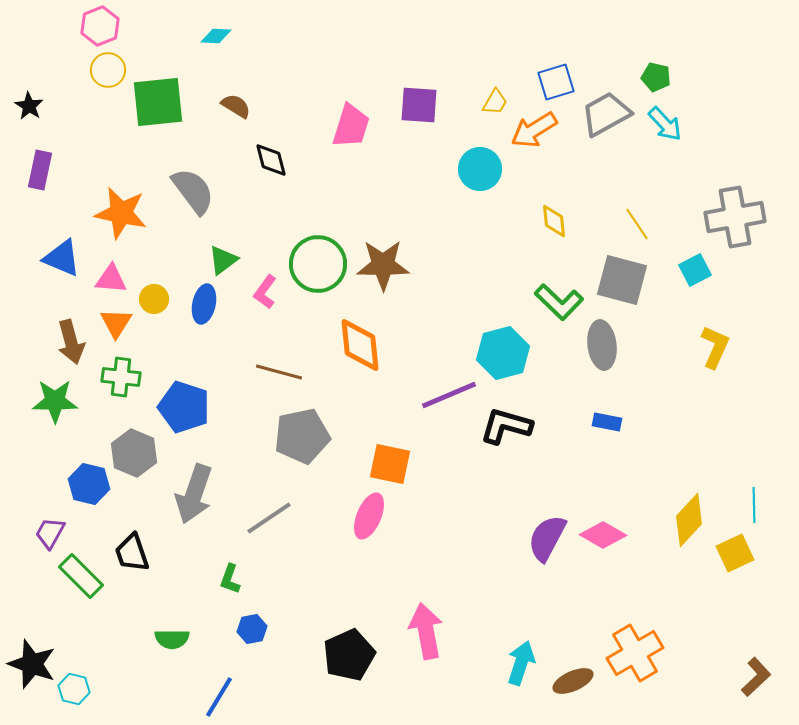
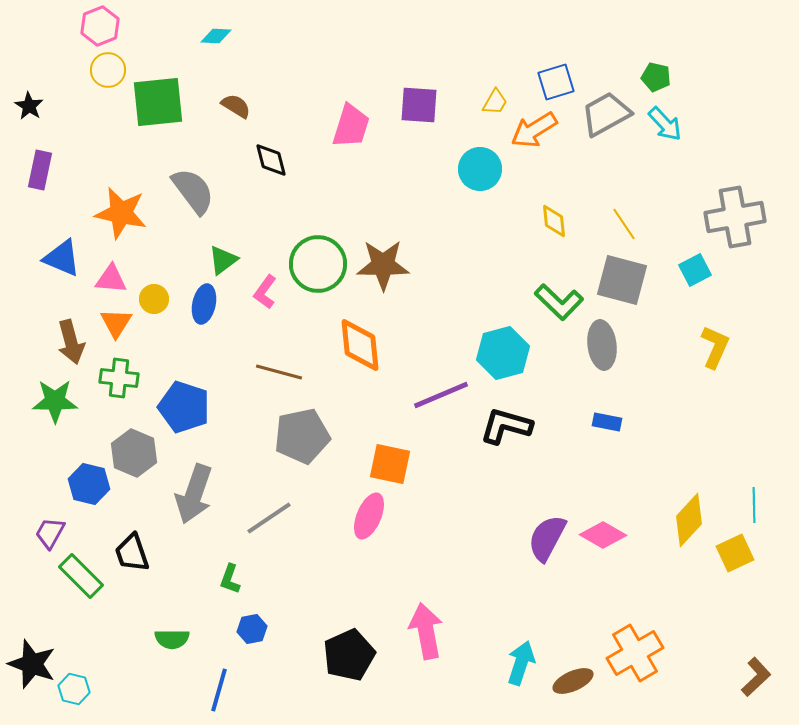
yellow line at (637, 224): moved 13 px left
green cross at (121, 377): moved 2 px left, 1 px down
purple line at (449, 395): moved 8 px left
blue line at (219, 697): moved 7 px up; rotated 15 degrees counterclockwise
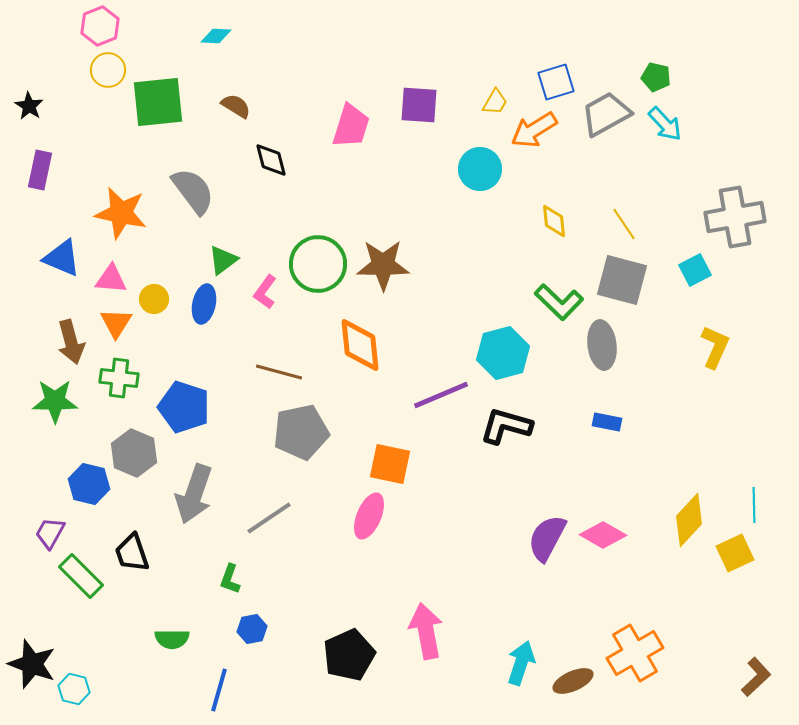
gray pentagon at (302, 436): moved 1 px left, 4 px up
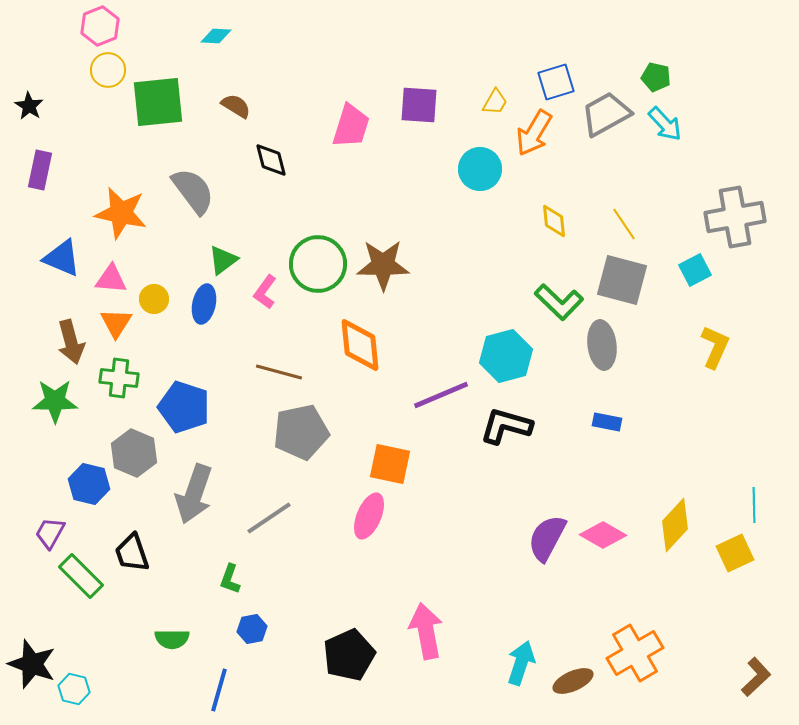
orange arrow at (534, 130): moved 3 px down; rotated 27 degrees counterclockwise
cyan hexagon at (503, 353): moved 3 px right, 3 px down
yellow diamond at (689, 520): moved 14 px left, 5 px down
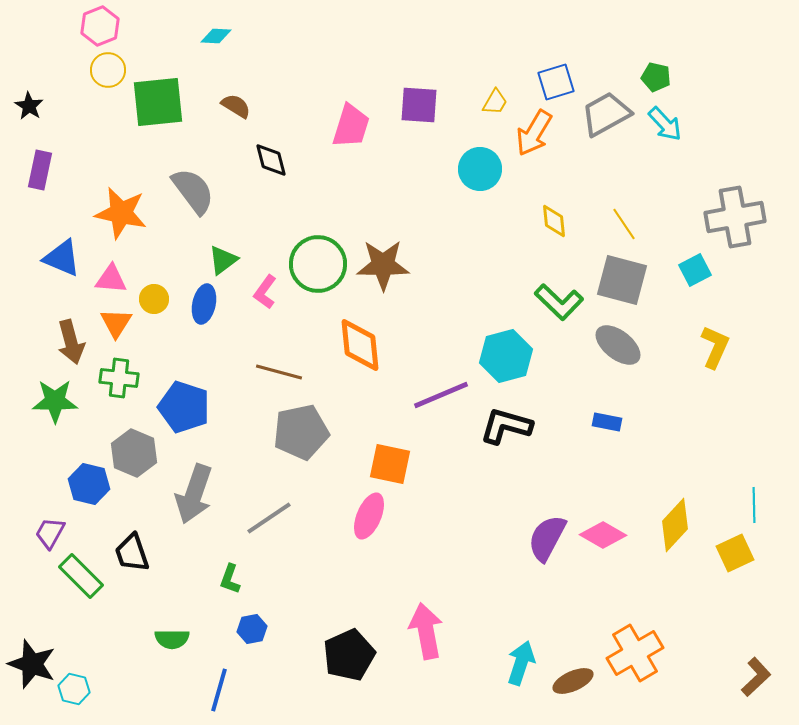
gray ellipse at (602, 345): moved 16 px right; rotated 45 degrees counterclockwise
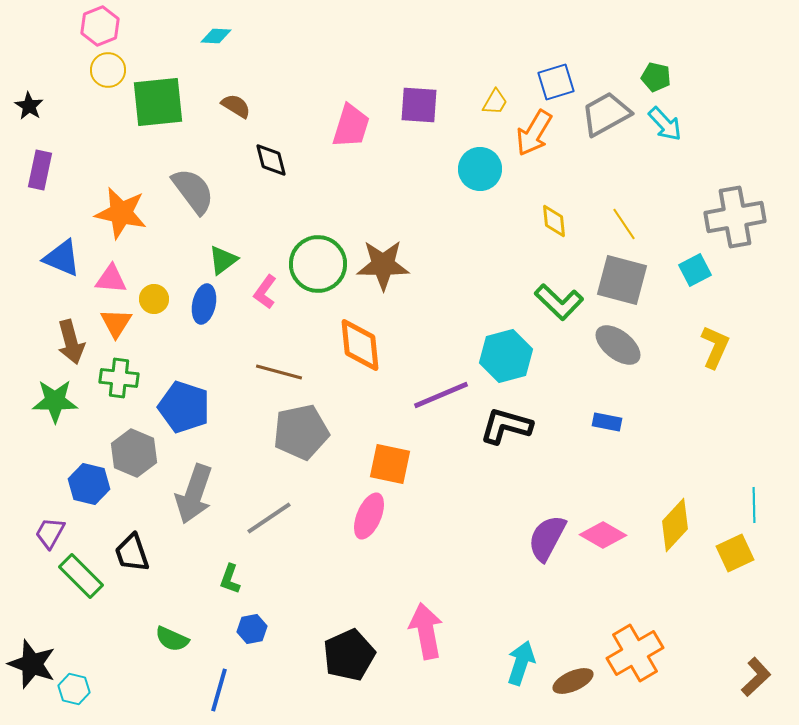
green semicircle at (172, 639): rotated 24 degrees clockwise
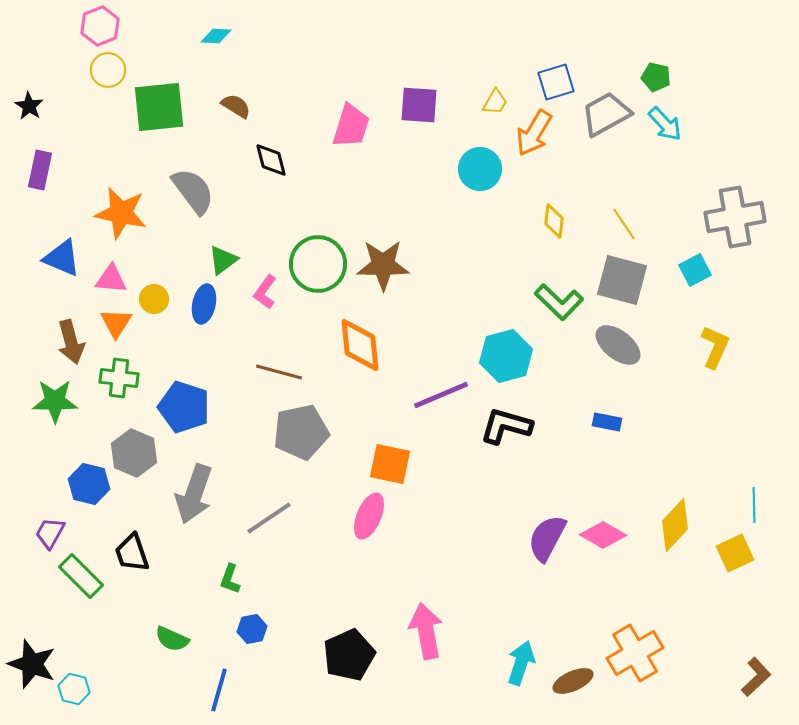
green square at (158, 102): moved 1 px right, 5 px down
yellow diamond at (554, 221): rotated 12 degrees clockwise
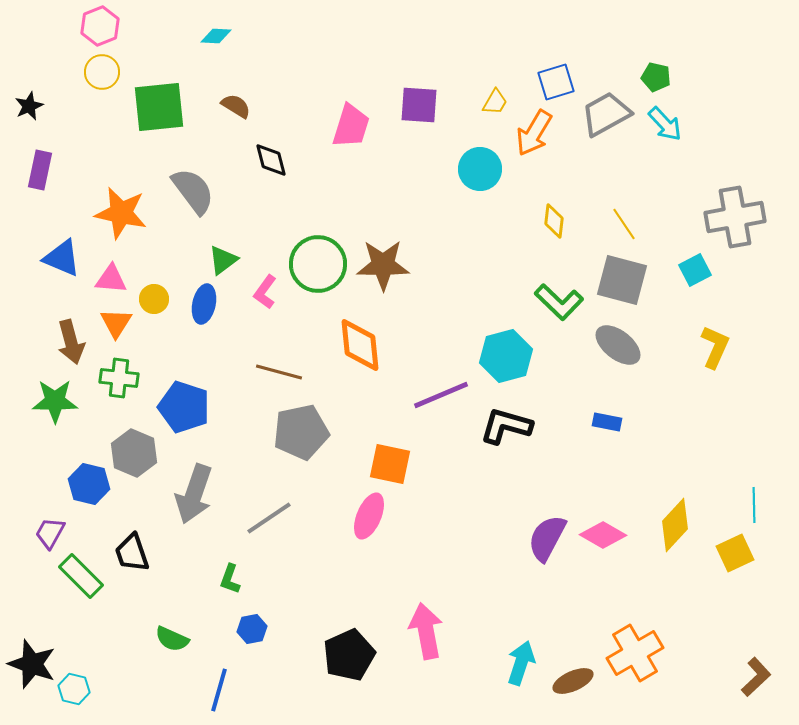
yellow circle at (108, 70): moved 6 px left, 2 px down
black star at (29, 106): rotated 16 degrees clockwise
